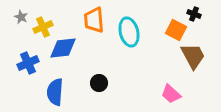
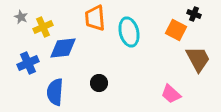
orange trapezoid: moved 1 px right, 2 px up
brown trapezoid: moved 5 px right, 3 px down
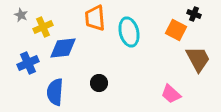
gray star: moved 2 px up
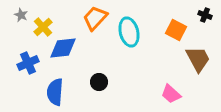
black cross: moved 11 px right, 1 px down
orange trapezoid: rotated 48 degrees clockwise
yellow cross: rotated 18 degrees counterclockwise
black circle: moved 1 px up
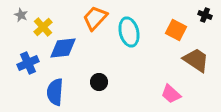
brown trapezoid: moved 2 px left, 1 px down; rotated 28 degrees counterclockwise
